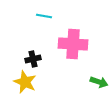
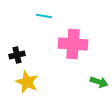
black cross: moved 16 px left, 4 px up
yellow star: moved 2 px right
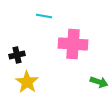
yellow star: rotated 10 degrees clockwise
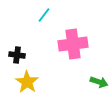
cyan line: moved 1 px up; rotated 63 degrees counterclockwise
pink cross: rotated 12 degrees counterclockwise
black cross: rotated 21 degrees clockwise
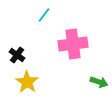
black cross: rotated 28 degrees clockwise
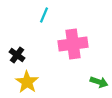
cyan line: rotated 14 degrees counterclockwise
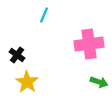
pink cross: moved 16 px right
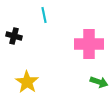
cyan line: rotated 35 degrees counterclockwise
pink cross: rotated 8 degrees clockwise
black cross: moved 3 px left, 19 px up; rotated 21 degrees counterclockwise
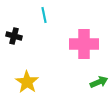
pink cross: moved 5 px left
green arrow: rotated 42 degrees counterclockwise
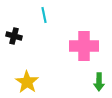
pink cross: moved 2 px down
green arrow: rotated 114 degrees clockwise
